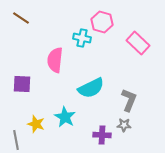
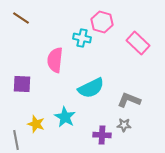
gray L-shape: rotated 90 degrees counterclockwise
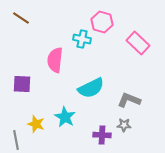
cyan cross: moved 1 px down
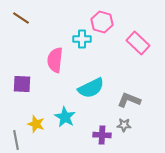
cyan cross: rotated 12 degrees counterclockwise
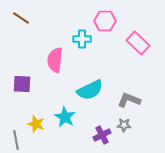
pink hexagon: moved 3 px right, 1 px up; rotated 15 degrees counterclockwise
cyan semicircle: moved 1 px left, 2 px down
purple cross: rotated 30 degrees counterclockwise
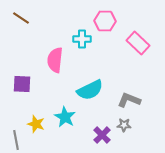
purple cross: rotated 18 degrees counterclockwise
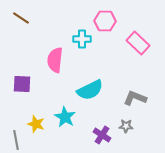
gray L-shape: moved 6 px right, 2 px up
gray star: moved 2 px right, 1 px down
purple cross: rotated 12 degrees counterclockwise
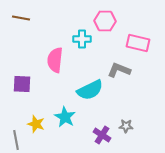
brown line: rotated 24 degrees counterclockwise
pink rectangle: rotated 30 degrees counterclockwise
gray L-shape: moved 16 px left, 28 px up
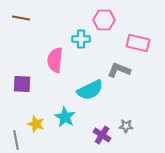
pink hexagon: moved 1 px left, 1 px up
cyan cross: moved 1 px left
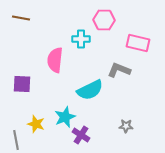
cyan star: rotated 20 degrees clockwise
purple cross: moved 21 px left
